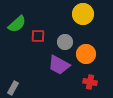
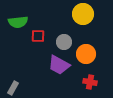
green semicircle: moved 1 px right, 2 px up; rotated 36 degrees clockwise
gray circle: moved 1 px left
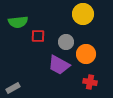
gray circle: moved 2 px right
gray rectangle: rotated 32 degrees clockwise
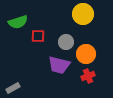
green semicircle: rotated 12 degrees counterclockwise
purple trapezoid: rotated 15 degrees counterclockwise
red cross: moved 2 px left, 6 px up; rotated 32 degrees counterclockwise
